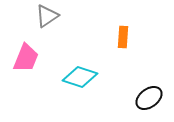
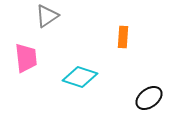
pink trapezoid: rotated 28 degrees counterclockwise
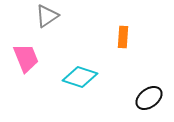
pink trapezoid: rotated 16 degrees counterclockwise
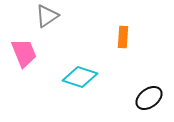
pink trapezoid: moved 2 px left, 5 px up
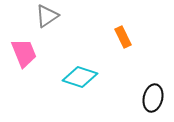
orange rectangle: rotated 30 degrees counterclockwise
black ellipse: moved 4 px right; rotated 40 degrees counterclockwise
